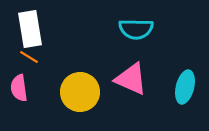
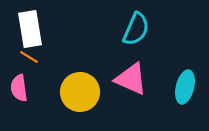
cyan semicircle: rotated 68 degrees counterclockwise
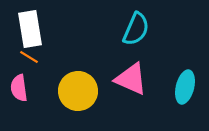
yellow circle: moved 2 px left, 1 px up
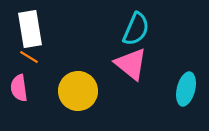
pink triangle: moved 15 px up; rotated 15 degrees clockwise
cyan ellipse: moved 1 px right, 2 px down
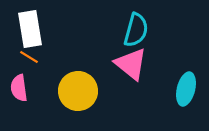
cyan semicircle: moved 1 px down; rotated 8 degrees counterclockwise
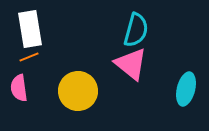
orange line: rotated 54 degrees counterclockwise
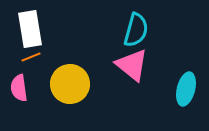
orange line: moved 2 px right
pink triangle: moved 1 px right, 1 px down
yellow circle: moved 8 px left, 7 px up
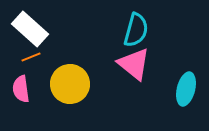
white rectangle: rotated 39 degrees counterclockwise
pink triangle: moved 2 px right, 1 px up
pink semicircle: moved 2 px right, 1 px down
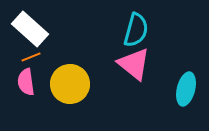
pink semicircle: moved 5 px right, 7 px up
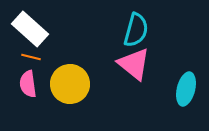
orange line: rotated 36 degrees clockwise
pink semicircle: moved 2 px right, 2 px down
